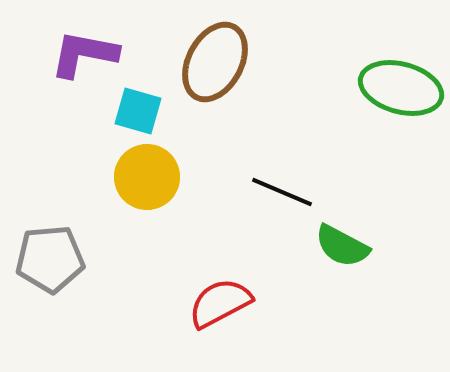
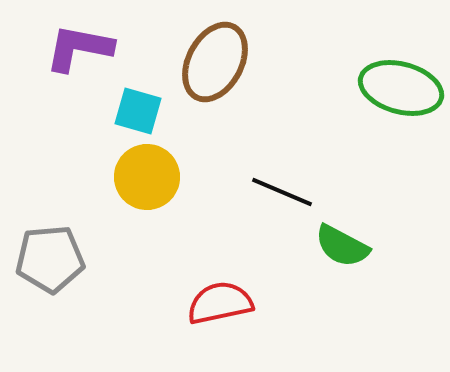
purple L-shape: moved 5 px left, 6 px up
red semicircle: rotated 16 degrees clockwise
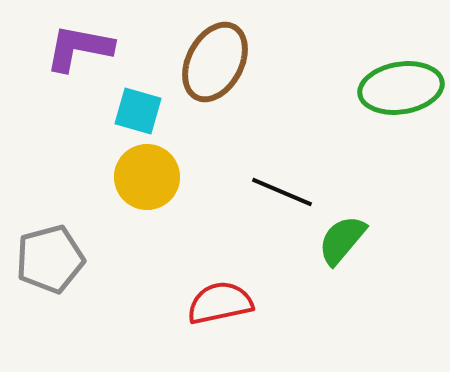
green ellipse: rotated 24 degrees counterclockwise
green semicircle: moved 6 px up; rotated 102 degrees clockwise
gray pentagon: rotated 10 degrees counterclockwise
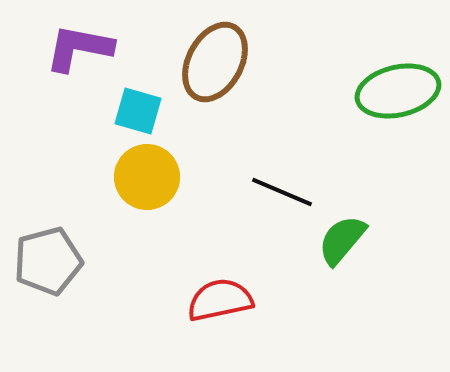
green ellipse: moved 3 px left, 3 px down; rotated 4 degrees counterclockwise
gray pentagon: moved 2 px left, 2 px down
red semicircle: moved 3 px up
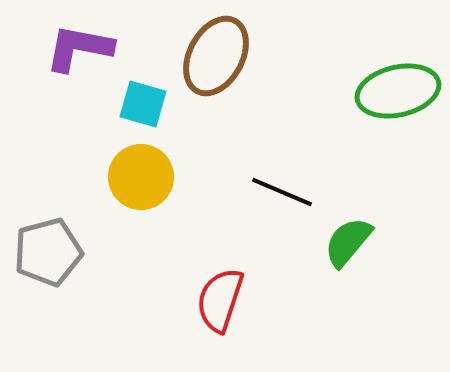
brown ellipse: moved 1 px right, 6 px up
cyan square: moved 5 px right, 7 px up
yellow circle: moved 6 px left
green semicircle: moved 6 px right, 2 px down
gray pentagon: moved 9 px up
red semicircle: rotated 60 degrees counterclockwise
